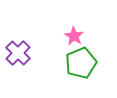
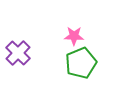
pink star: rotated 30 degrees counterclockwise
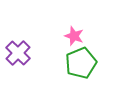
pink star: rotated 18 degrees clockwise
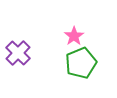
pink star: rotated 18 degrees clockwise
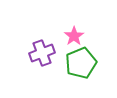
purple cross: moved 24 px right; rotated 25 degrees clockwise
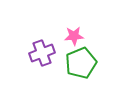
pink star: rotated 30 degrees clockwise
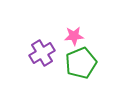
purple cross: rotated 10 degrees counterclockwise
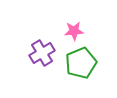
pink star: moved 5 px up
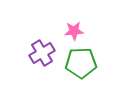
green pentagon: rotated 20 degrees clockwise
